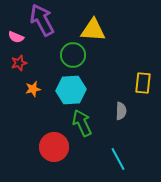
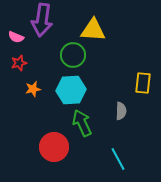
purple arrow: rotated 144 degrees counterclockwise
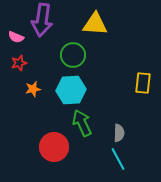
yellow triangle: moved 2 px right, 6 px up
gray semicircle: moved 2 px left, 22 px down
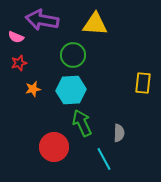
purple arrow: rotated 92 degrees clockwise
cyan line: moved 14 px left
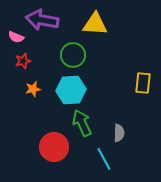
red star: moved 4 px right, 2 px up
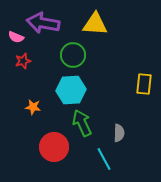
purple arrow: moved 1 px right, 3 px down
yellow rectangle: moved 1 px right, 1 px down
orange star: moved 18 px down; rotated 21 degrees clockwise
